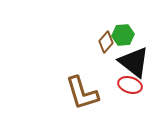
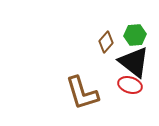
green hexagon: moved 12 px right
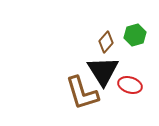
green hexagon: rotated 10 degrees counterclockwise
black triangle: moved 31 px left, 9 px down; rotated 20 degrees clockwise
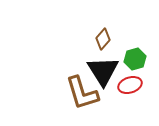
green hexagon: moved 24 px down
brown diamond: moved 3 px left, 3 px up
red ellipse: rotated 35 degrees counterclockwise
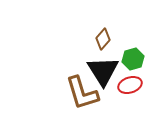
green hexagon: moved 2 px left
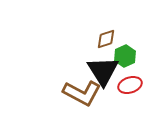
brown diamond: moved 3 px right; rotated 30 degrees clockwise
green hexagon: moved 8 px left, 3 px up; rotated 10 degrees counterclockwise
brown L-shape: rotated 45 degrees counterclockwise
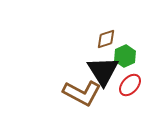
red ellipse: rotated 30 degrees counterclockwise
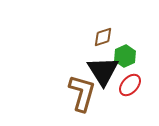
brown diamond: moved 3 px left, 2 px up
brown L-shape: rotated 102 degrees counterclockwise
